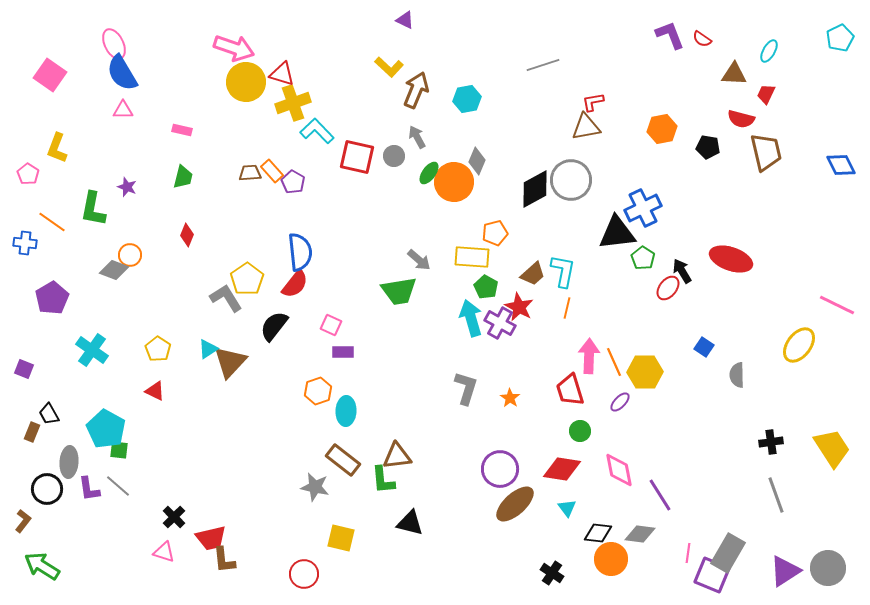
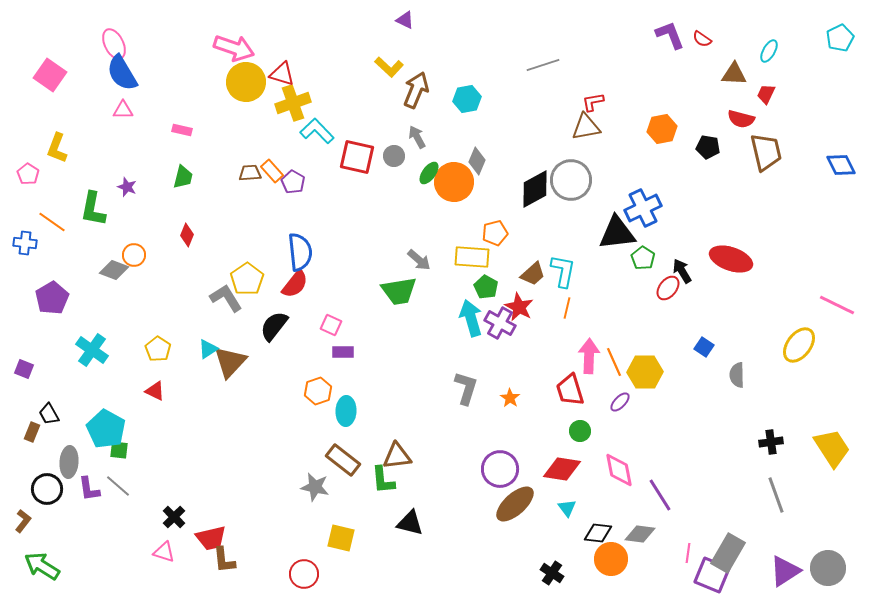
orange circle at (130, 255): moved 4 px right
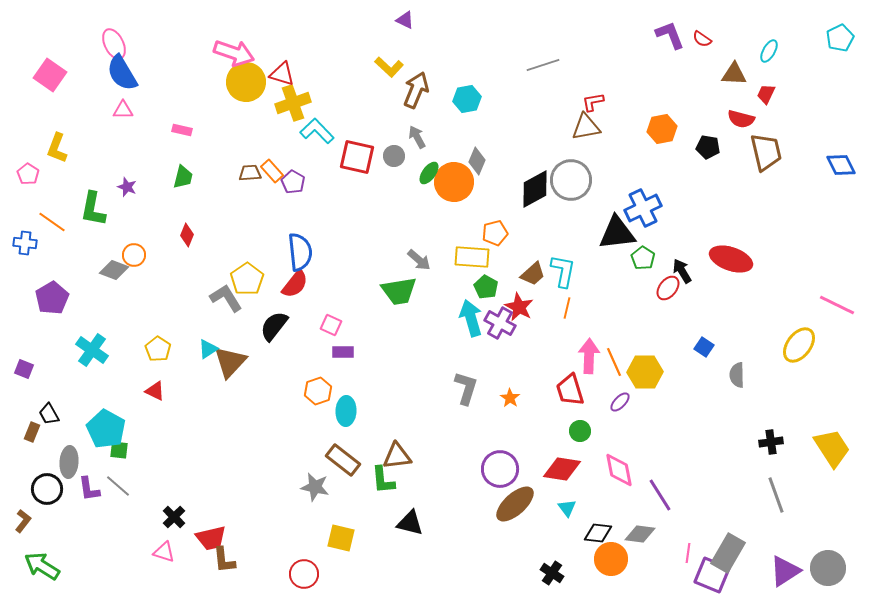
pink arrow at (234, 48): moved 5 px down
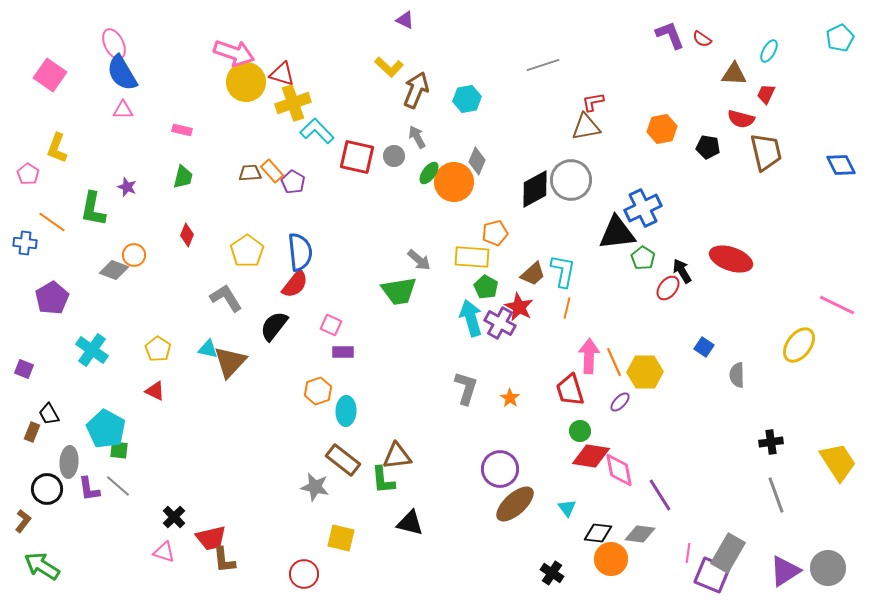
yellow pentagon at (247, 279): moved 28 px up
cyan triangle at (208, 349): rotated 45 degrees clockwise
yellow trapezoid at (832, 448): moved 6 px right, 14 px down
red diamond at (562, 469): moved 29 px right, 13 px up
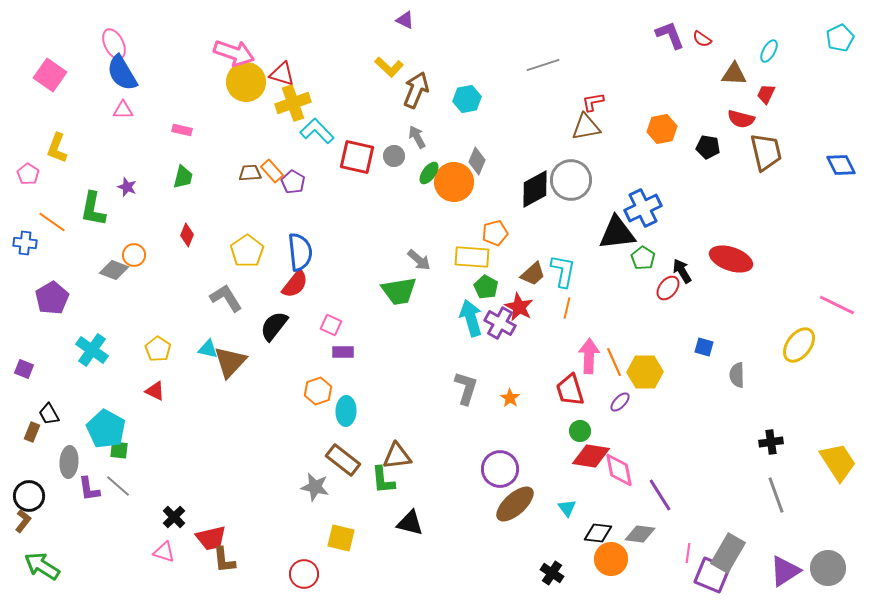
blue square at (704, 347): rotated 18 degrees counterclockwise
black circle at (47, 489): moved 18 px left, 7 px down
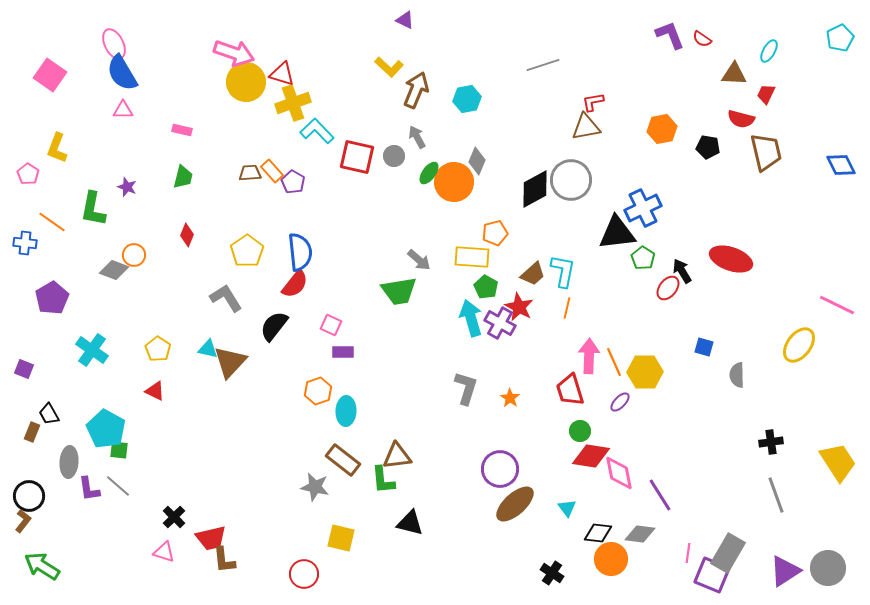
pink diamond at (619, 470): moved 3 px down
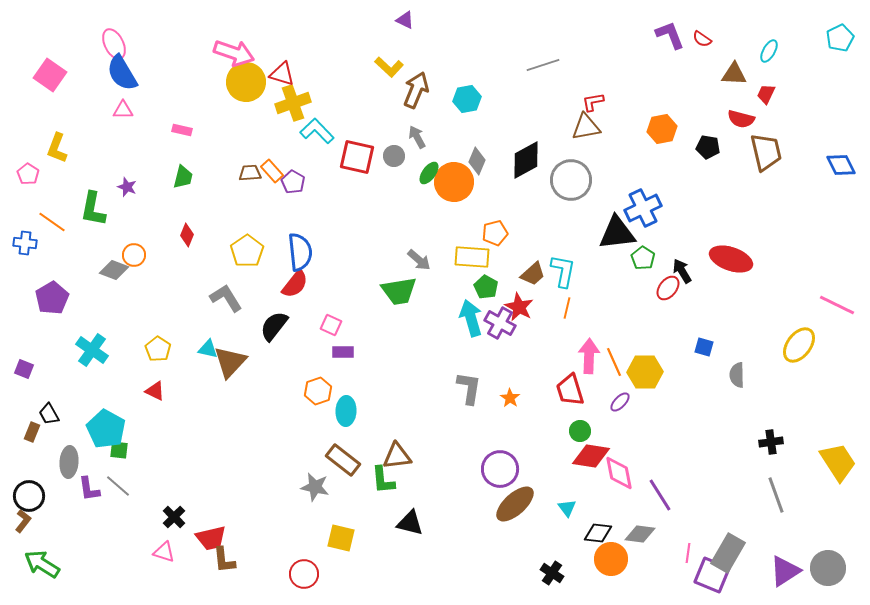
black diamond at (535, 189): moved 9 px left, 29 px up
gray L-shape at (466, 388): moved 3 px right; rotated 8 degrees counterclockwise
green arrow at (42, 566): moved 2 px up
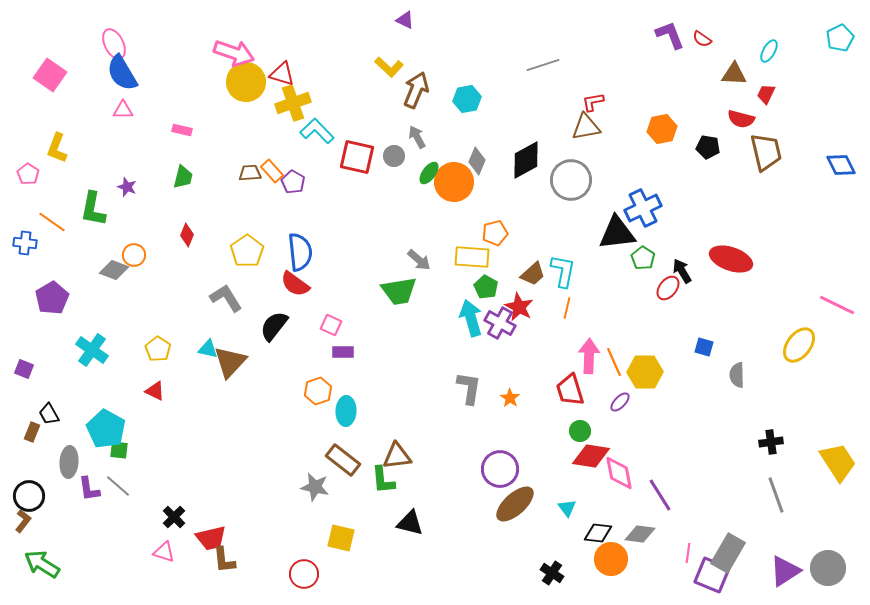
red semicircle at (295, 284): rotated 88 degrees clockwise
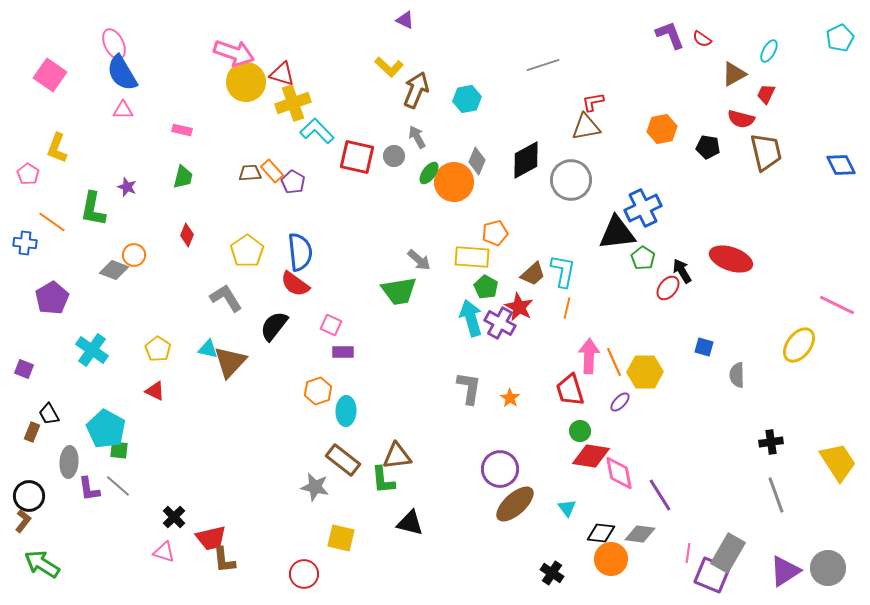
brown triangle at (734, 74): rotated 32 degrees counterclockwise
black diamond at (598, 533): moved 3 px right
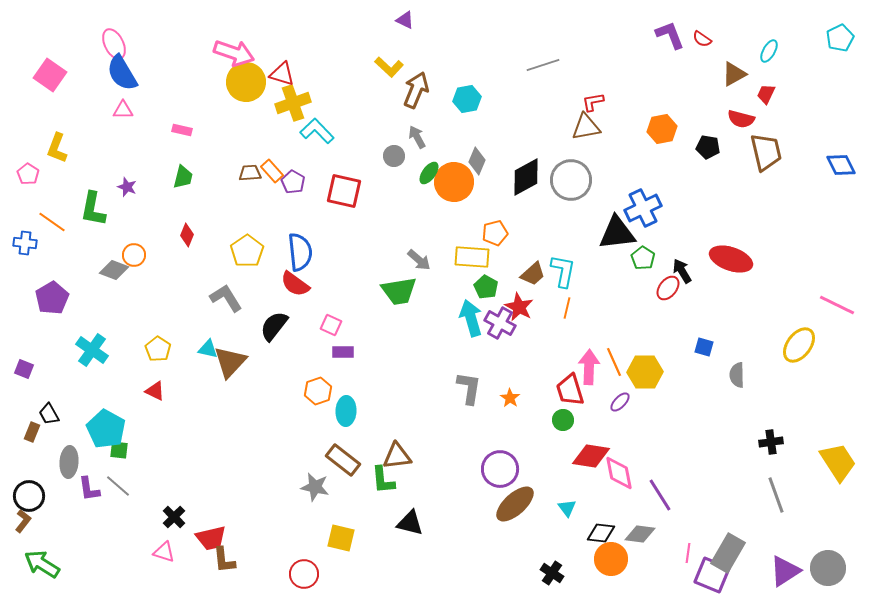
red square at (357, 157): moved 13 px left, 34 px down
black diamond at (526, 160): moved 17 px down
pink arrow at (589, 356): moved 11 px down
green circle at (580, 431): moved 17 px left, 11 px up
